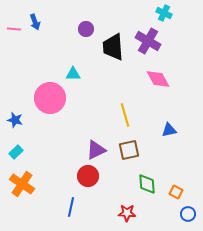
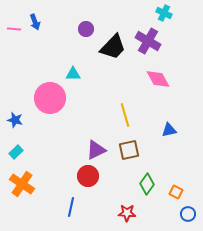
black trapezoid: rotated 132 degrees counterclockwise
green diamond: rotated 40 degrees clockwise
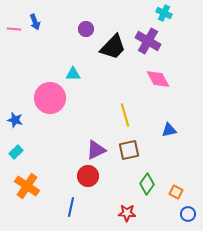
orange cross: moved 5 px right, 2 px down
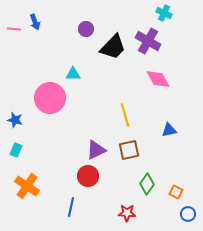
cyan rectangle: moved 2 px up; rotated 24 degrees counterclockwise
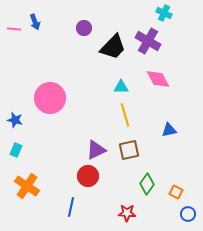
purple circle: moved 2 px left, 1 px up
cyan triangle: moved 48 px right, 13 px down
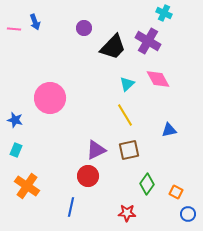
cyan triangle: moved 6 px right, 3 px up; rotated 42 degrees counterclockwise
yellow line: rotated 15 degrees counterclockwise
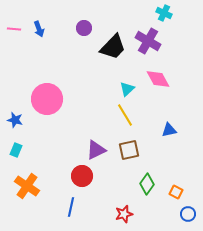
blue arrow: moved 4 px right, 7 px down
cyan triangle: moved 5 px down
pink circle: moved 3 px left, 1 px down
red circle: moved 6 px left
red star: moved 3 px left, 1 px down; rotated 18 degrees counterclockwise
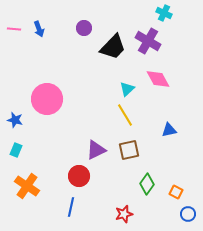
red circle: moved 3 px left
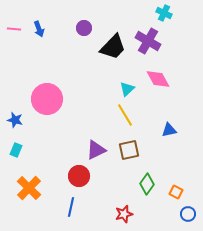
orange cross: moved 2 px right, 2 px down; rotated 10 degrees clockwise
